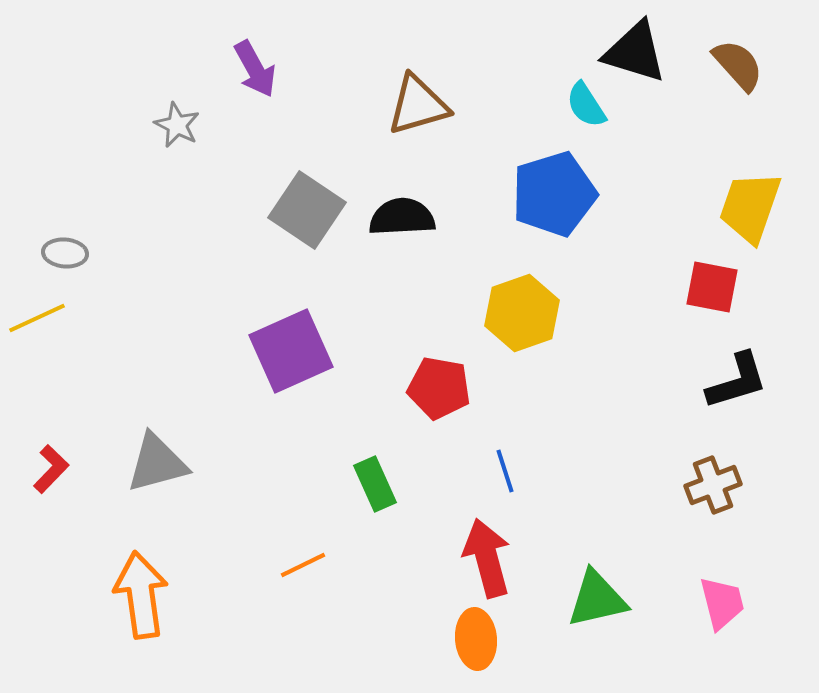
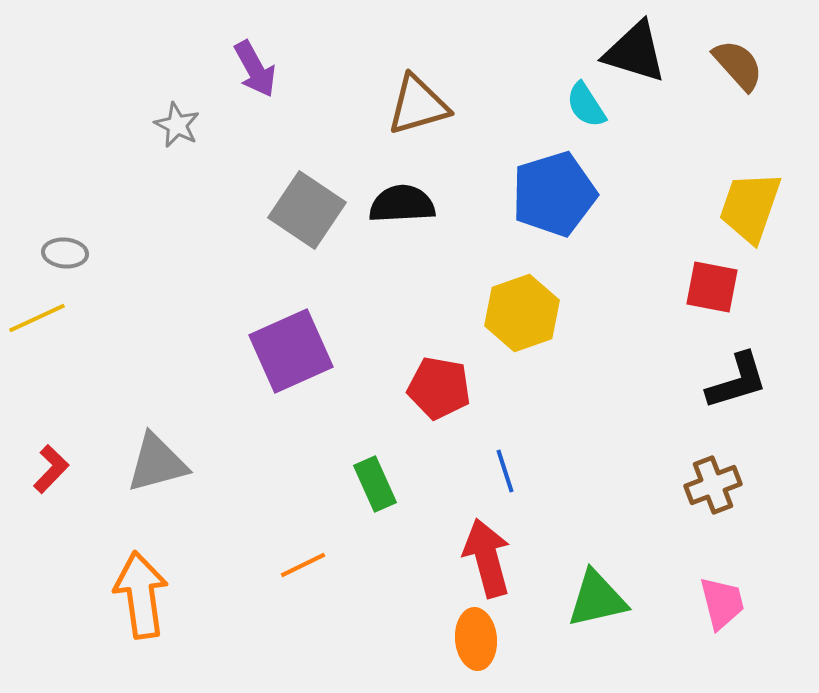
black semicircle: moved 13 px up
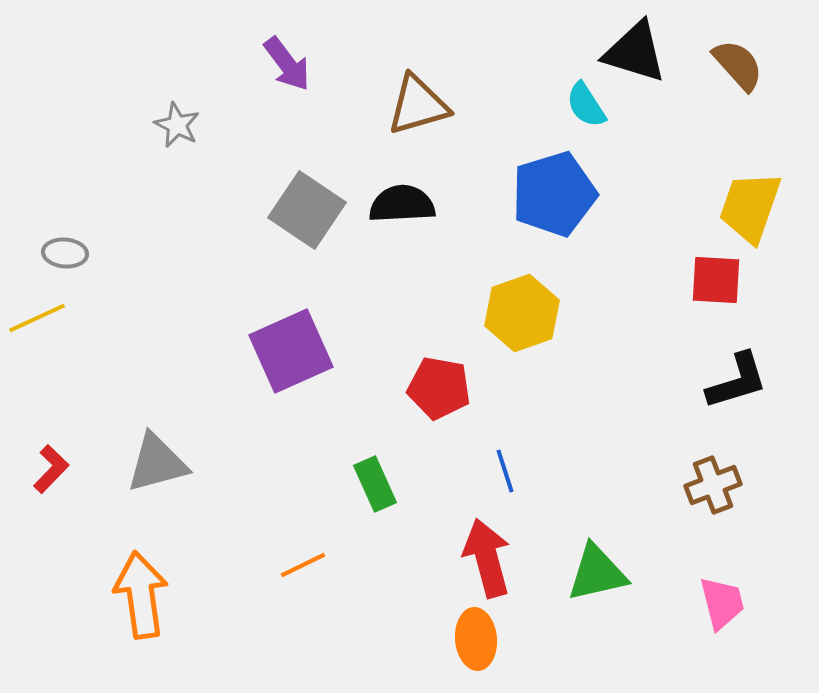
purple arrow: moved 32 px right, 5 px up; rotated 8 degrees counterclockwise
red square: moved 4 px right, 7 px up; rotated 8 degrees counterclockwise
green triangle: moved 26 px up
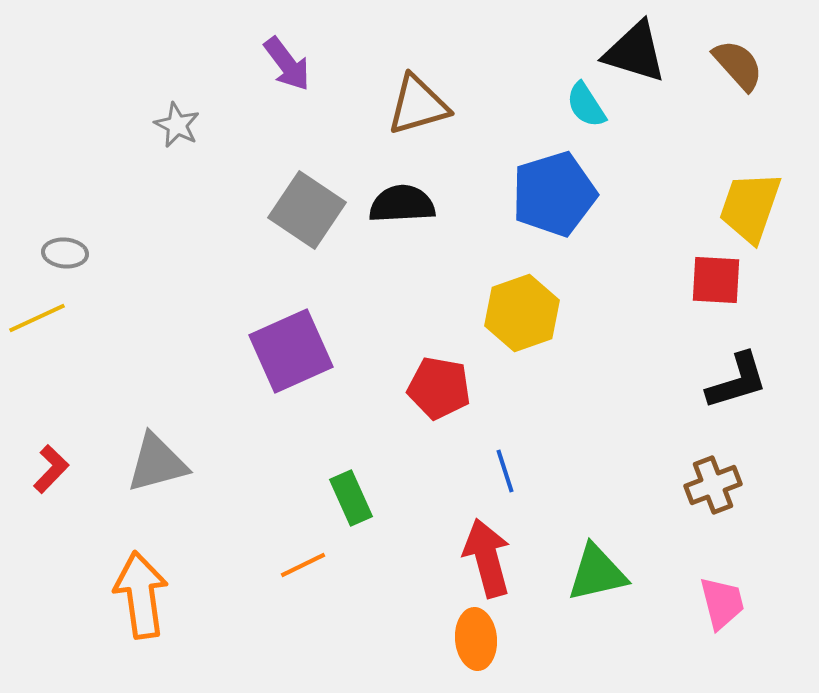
green rectangle: moved 24 px left, 14 px down
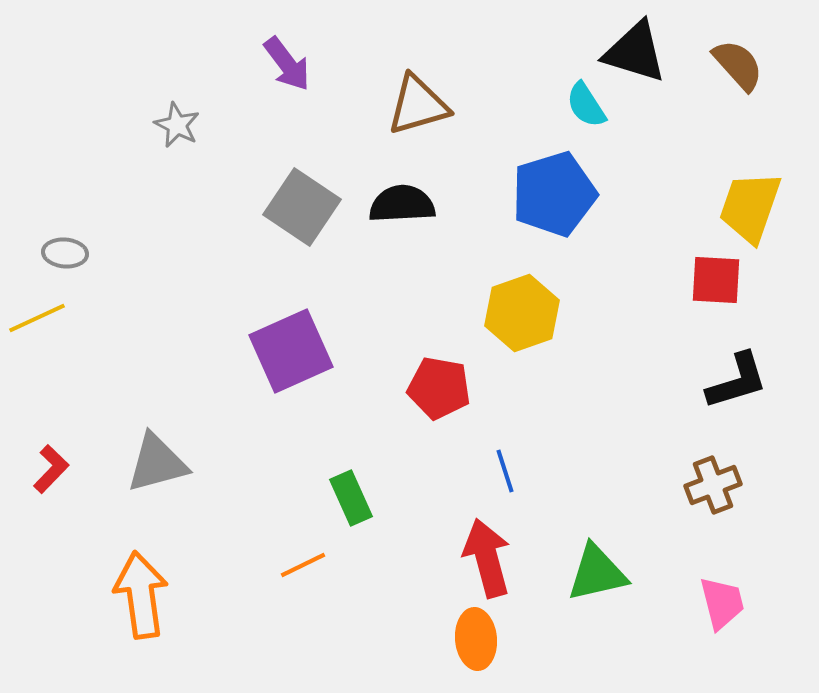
gray square: moved 5 px left, 3 px up
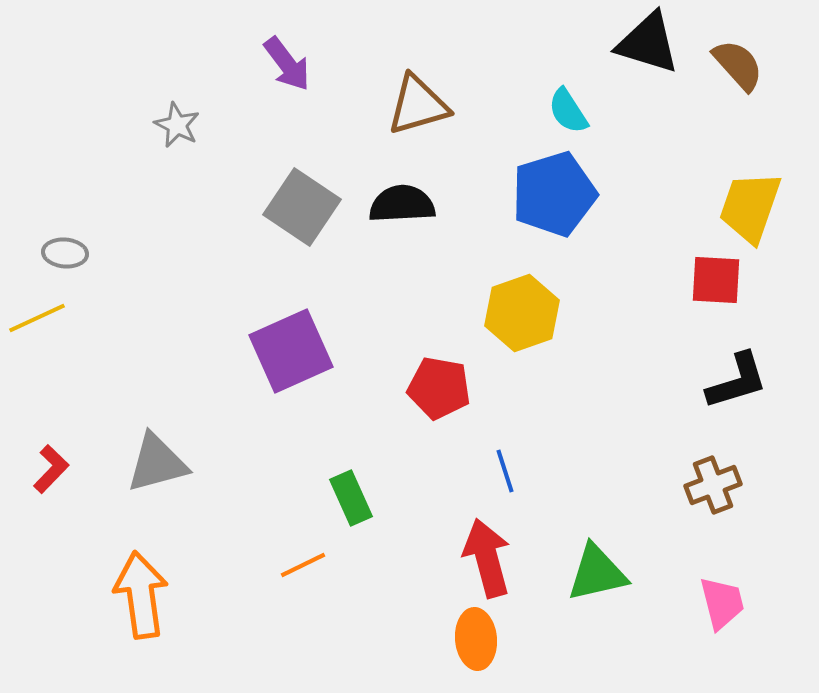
black triangle: moved 13 px right, 9 px up
cyan semicircle: moved 18 px left, 6 px down
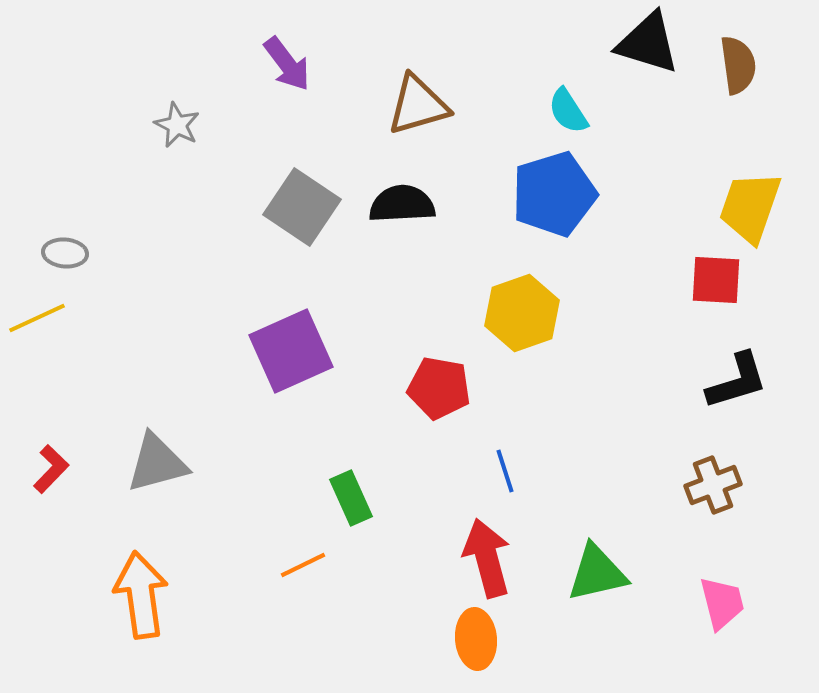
brown semicircle: rotated 34 degrees clockwise
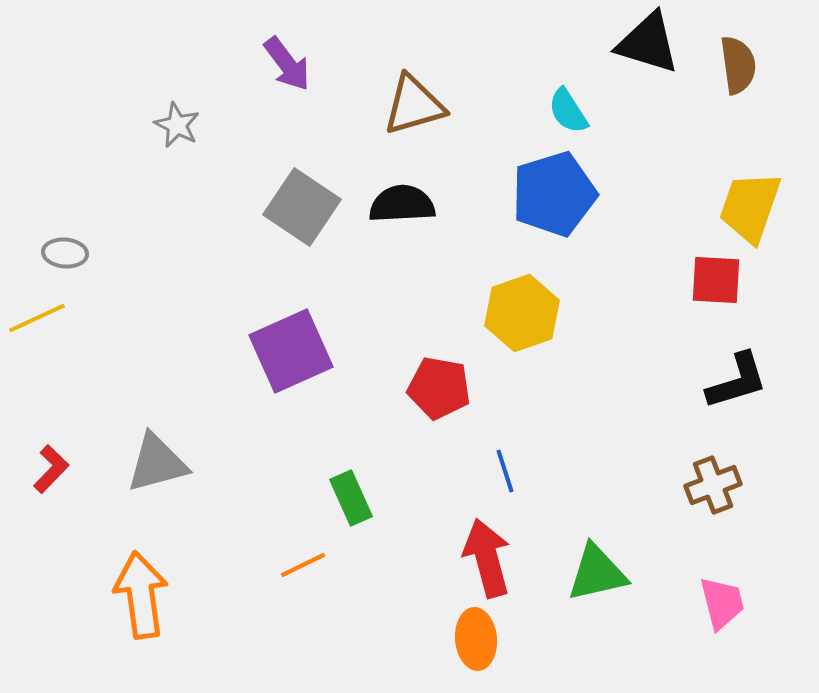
brown triangle: moved 4 px left
